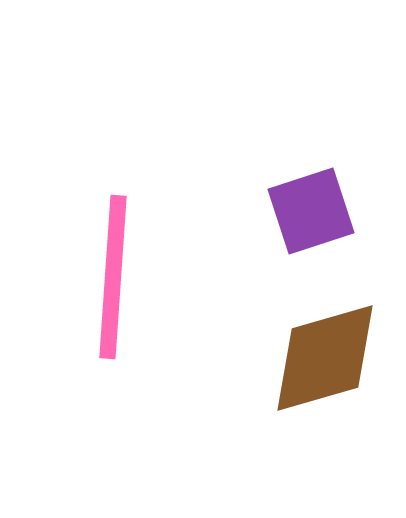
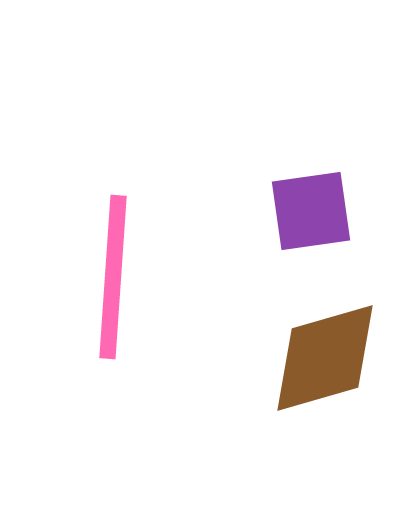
purple square: rotated 10 degrees clockwise
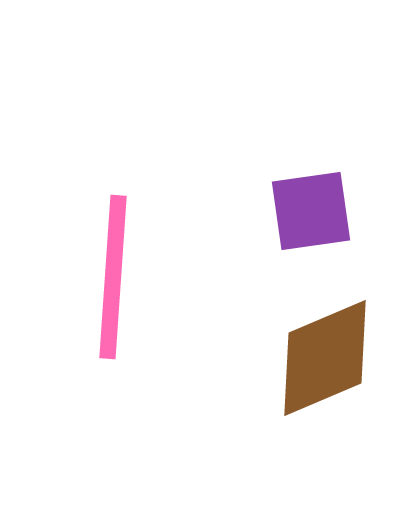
brown diamond: rotated 7 degrees counterclockwise
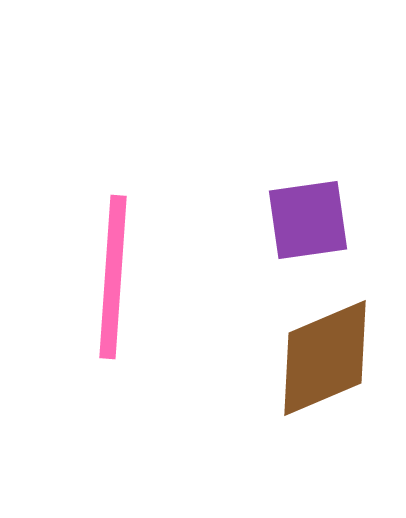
purple square: moved 3 px left, 9 px down
